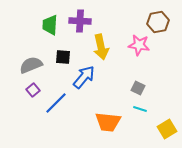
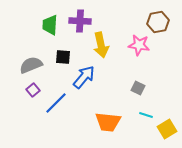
yellow arrow: moved 2 px up
cyan line: moved 6 px right, 6 px down
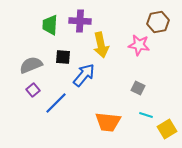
blue arrow: moved 2 px up
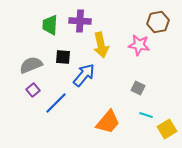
orange trapezoid: rotated 56 degrees counterclockwise
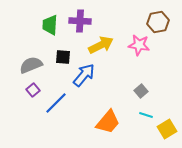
yellow arrow: rotated 105 degrees counterclockwise
gray square: moved 3 px right, 3 px down; rotated 24 degrees clockwise
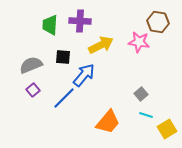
brown hexagon: rotated 20 degrees clockwise
pink star: moved 3 px up
gray square: moved 3 px down
blue line: moved 8 px right, 5 px up
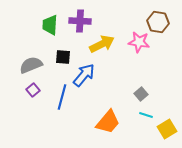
yellow arrow: moved 1 px right, 1 px up
blue line: moved 2 px left, 1 px up; rotated 30 degrees counterclockwise
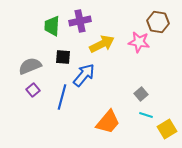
purple cross: rotated 15 degrees counterclockwise
green trapezoid: moved 2 px right, 1 px down
gray semicircle: moved 1 px left, 1 px down
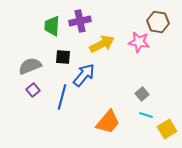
gray square: moved 1 px right
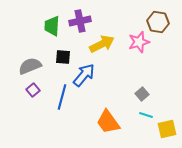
pink star: rotated 25 degrees counterclockwise
orange trapezoid: rotated 104 degrees clockwise
yellow square: rotated 18 degrees clockwise
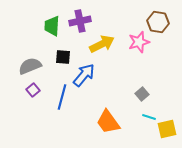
cyan line: moved 3 px right, 2 px down
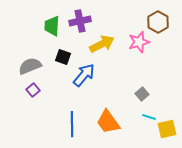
brown hexagon: rotated 20 degrees clockwise
black square: rotated 14 degrees clockwise
blue line: moved 10 px right, 27 px down; rotated 15 degrees counterclockwise
